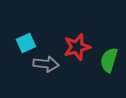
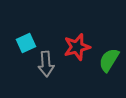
green semicircle: rotated 15 degrees clockwise
gray arrow: rotated 80 degrees clockwise
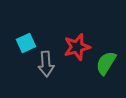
green semicircle: moved 3 px left, 3 px down
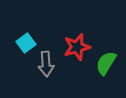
cyan square: rotated 12 degrees counterclockwise
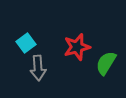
gray arrow: moved 8 px left, 4 px down
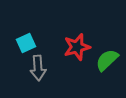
cyan square: rotated 12 degrees clockwise
green semicircle: moved 1 px right, 3 px up; rotated 15 degrees clockwise
